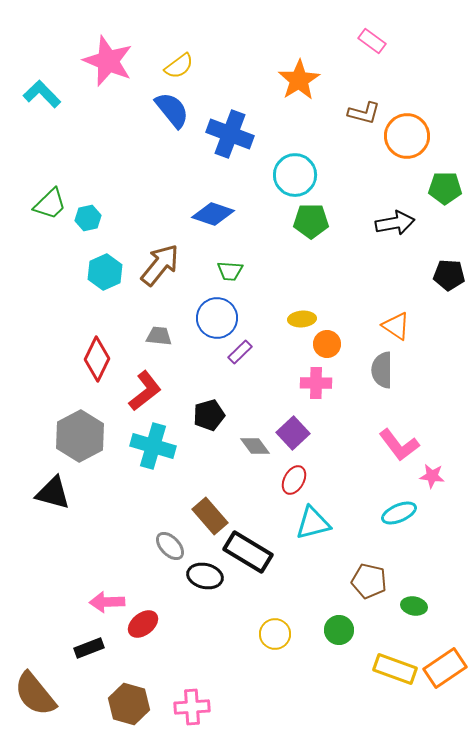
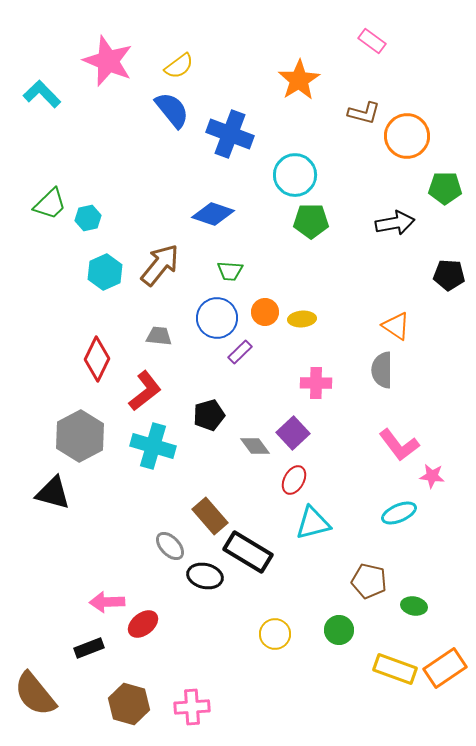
orange circle at (327, 344): moved 62 px left, 32 px up
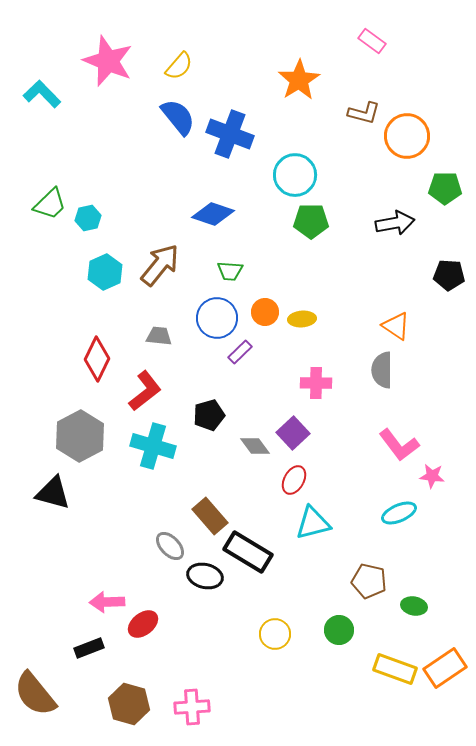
yellow semicircle at (179, 66): rotated 12 degrees counterclockwise
blue semicircle at (172, 110): moved 6 px right, 7 px down
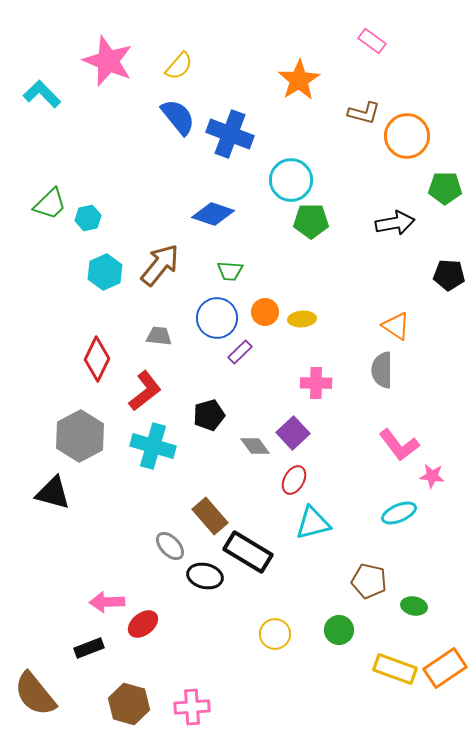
cyan circle at (295, 175): moved 4 px left, 5 px down
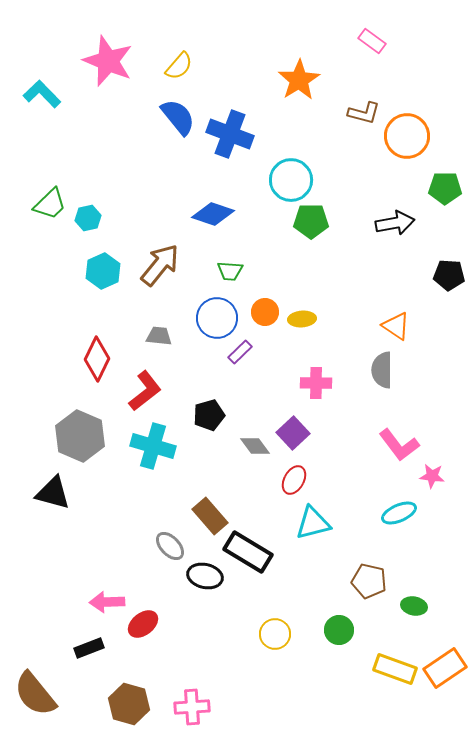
cyan hexagon at (105, 272): moved 2 px left, 1 px up
gray hexagon at (80, 436): rotated 9 degrees counterclockwise
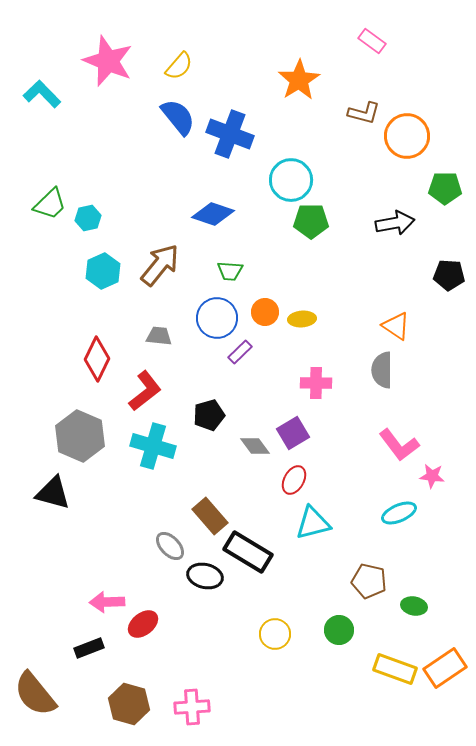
purple square at (293, 433): rotated 12 degrees clockwise
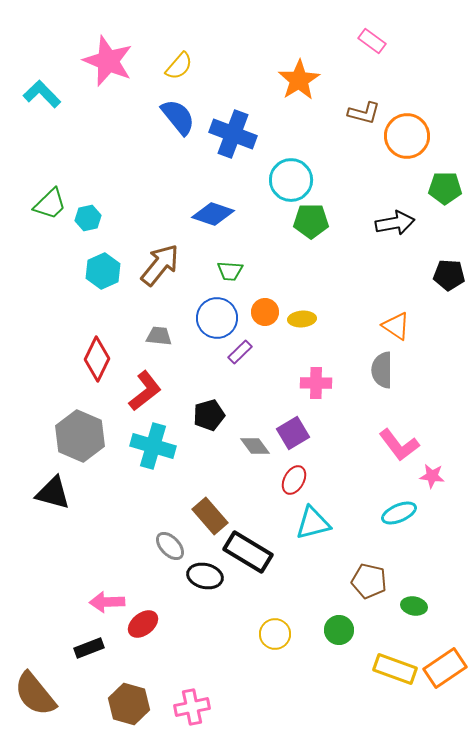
blue cross at (230, 134): moved 3 px right
pink cross at (192, 707): rotated 8 degrees counterclockwise
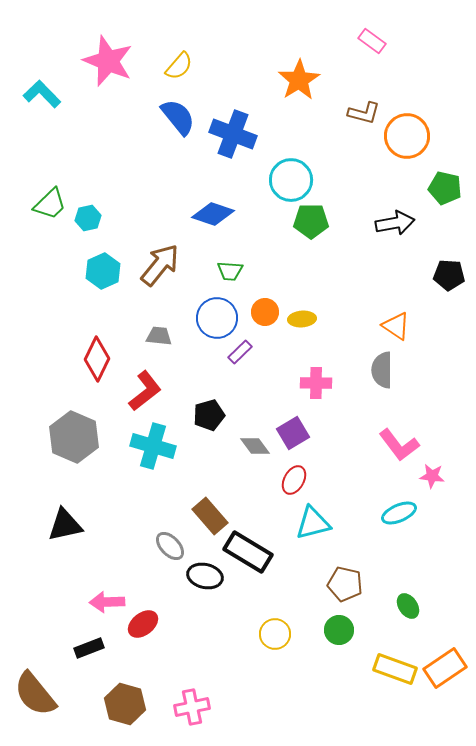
green pentagon at (445, 188): rotated 12 degrees clockwise
gray hexagon at (80, 436): moved 6 px left, 1 px down
black triangle at (53, 493): moved 12 px right, 32 px down; rotated 27 degrees counterclockwise
brown pentagon at (369, 581): moved 24 px left, 3 px down
green ellipse at (414, 606): moved 6 px left; rotated 45 degrees clockwise
brown hexagon at (129, 704): moved 4 px left
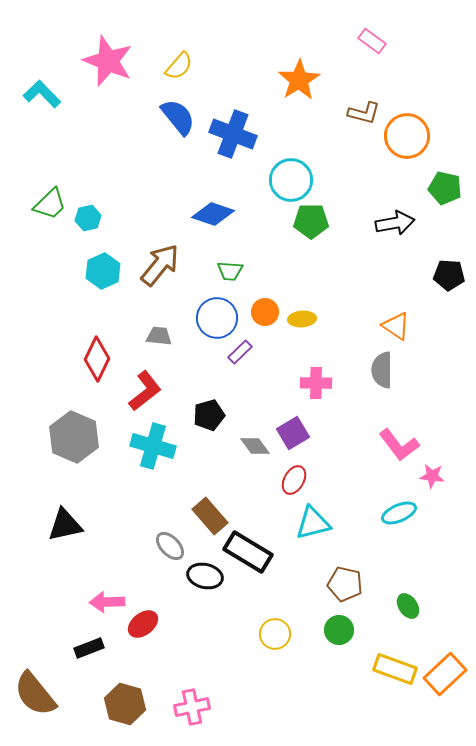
orange rectangle at (445, 668): moved 6 px down; rotated 9 degrees counterclockwise
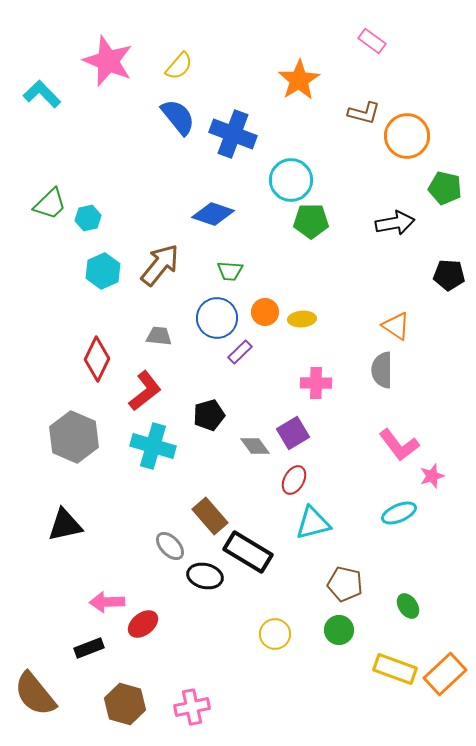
pink star at (432, 476): rotated 25 degrees counterclockwise
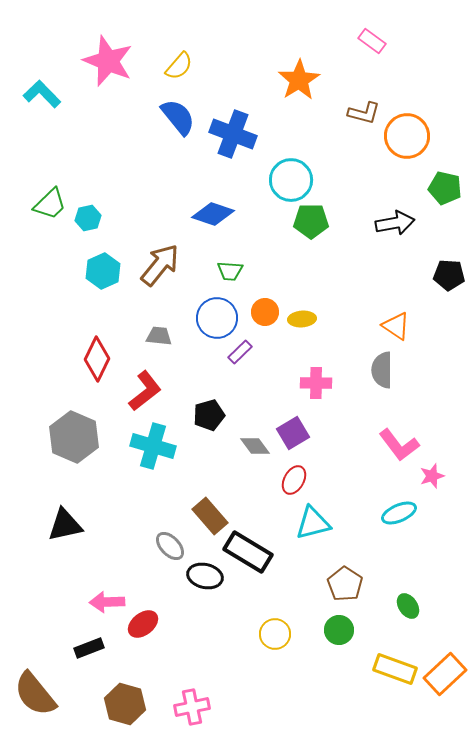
brown pentagon at (345, 584): rotated 20 degrees clockwise
